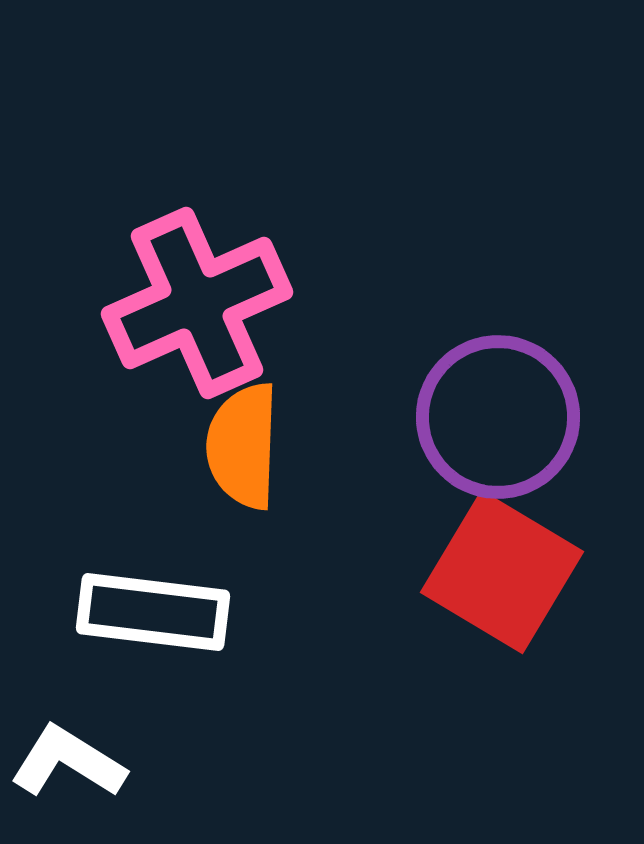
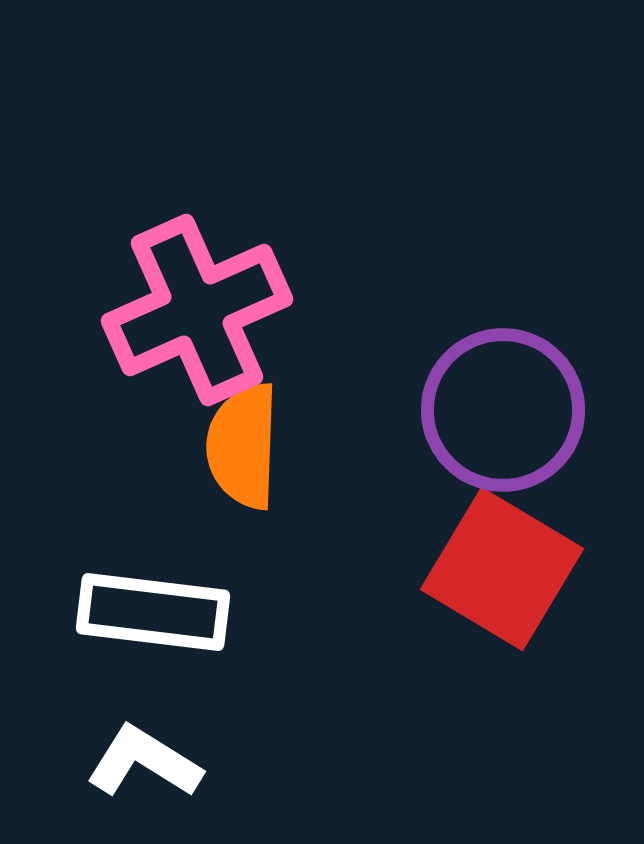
pink cross: moved 7 px down
purple circle: moved 5 px right, 7 px up
red square: moved 3 px up
white L-shape: moved 76 px right
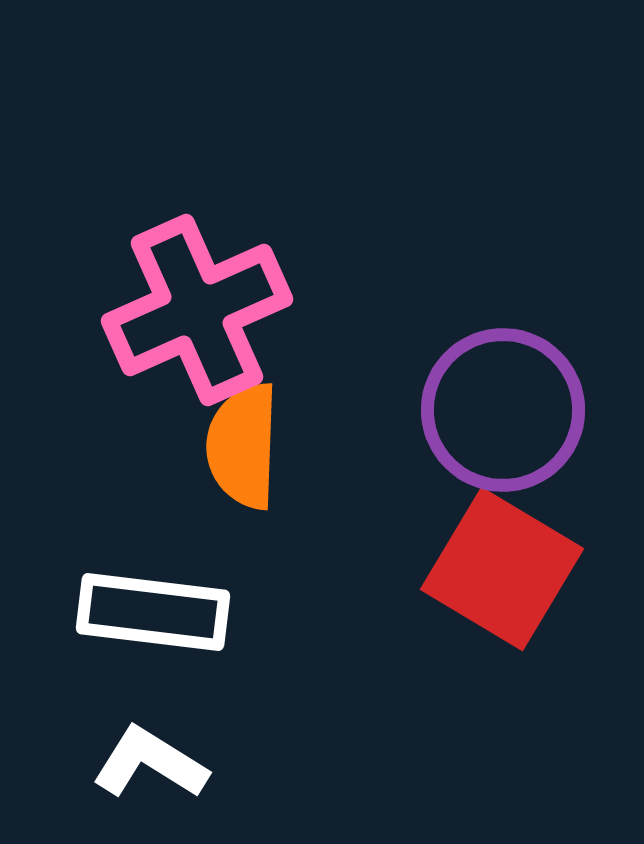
white L-shape: moved 6 px right, 1 px down
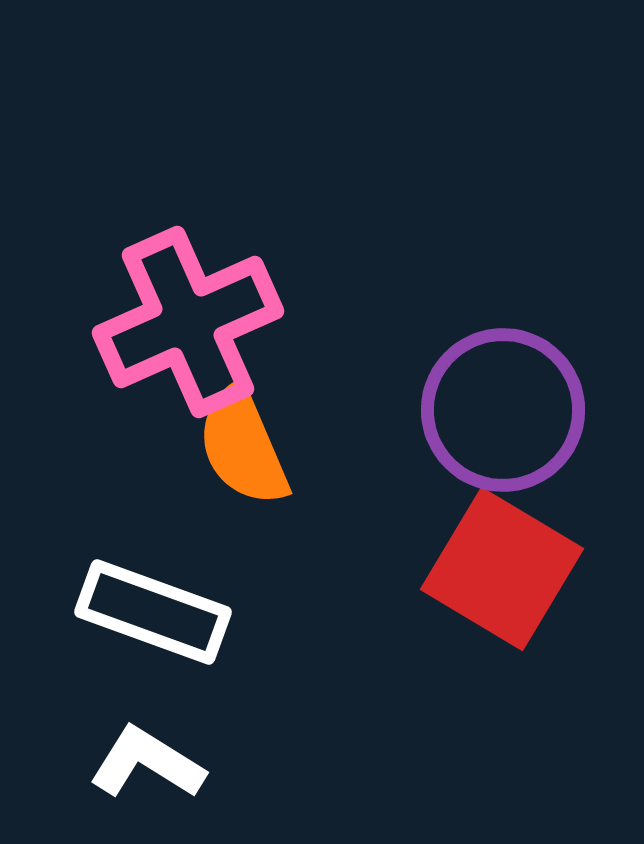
pink cross: moved 9 px left, 12 px down
orange semicircle: rotated 25 degrees counterclockwise
white rectangle: rotated 13 degrees clockwise
white L-shape: moved 3 px left
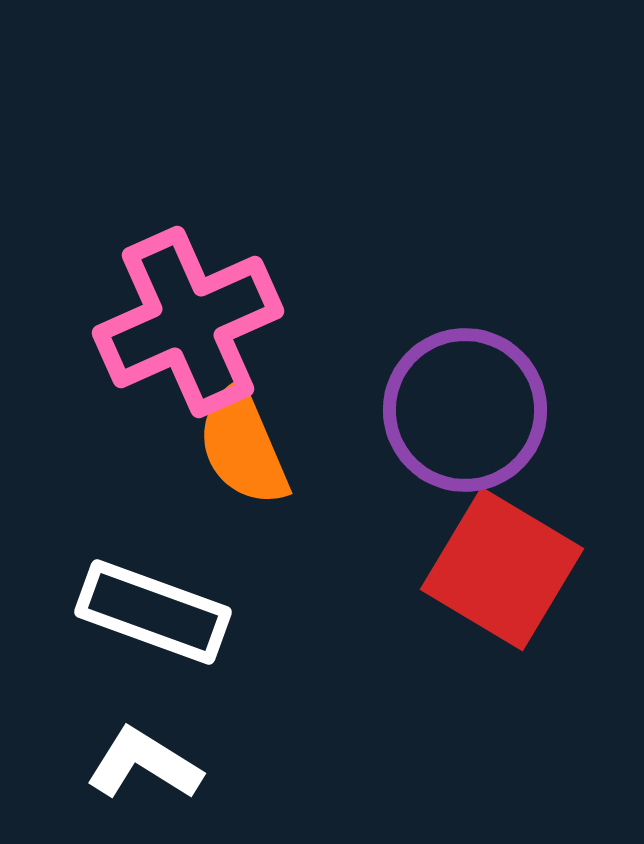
purple circle: moved 38 px left
white L-shape: moved 3 px left, 1 px down
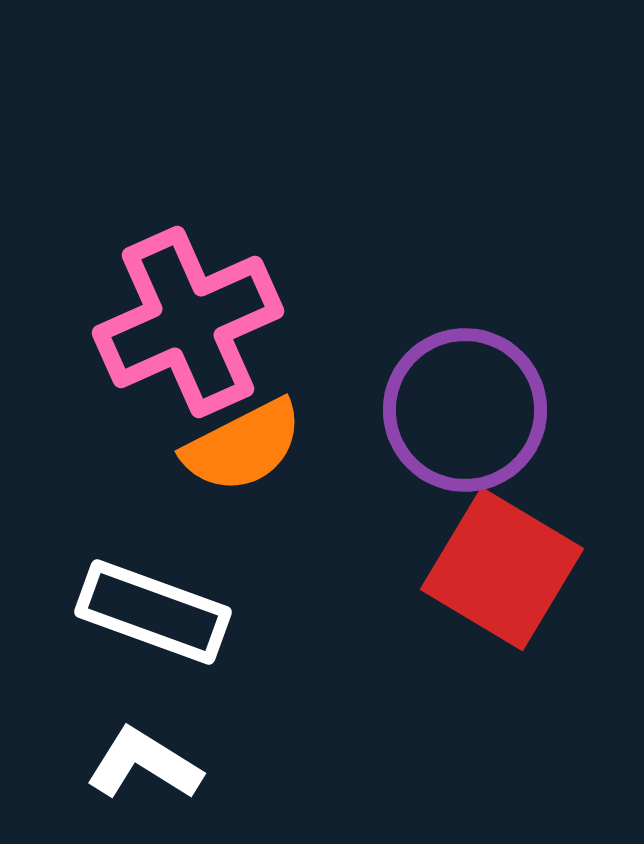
orange semicircle: rotated 94 degrees counterclockwise
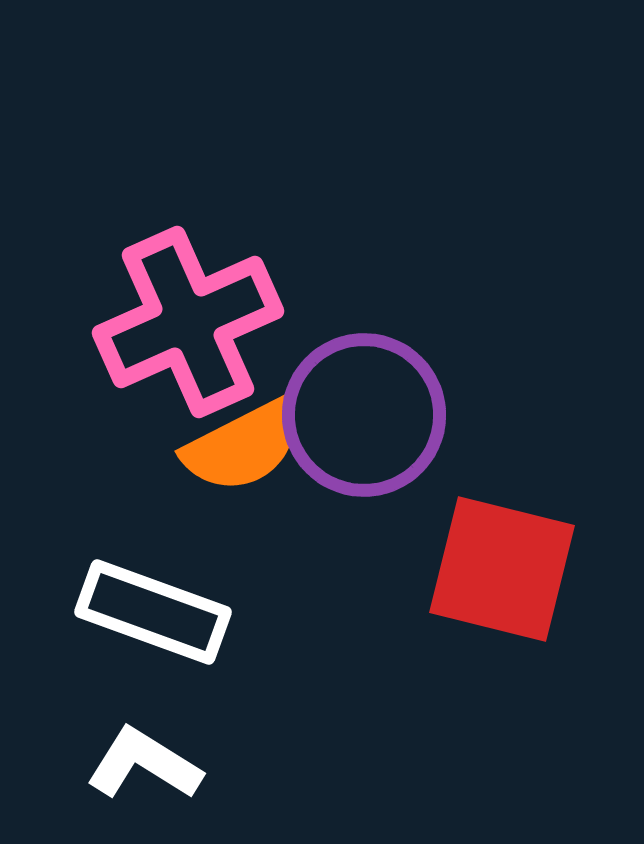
purple circle: moved 101 px left, 5 px down
red square: rotated 17 degrees counterclockwise
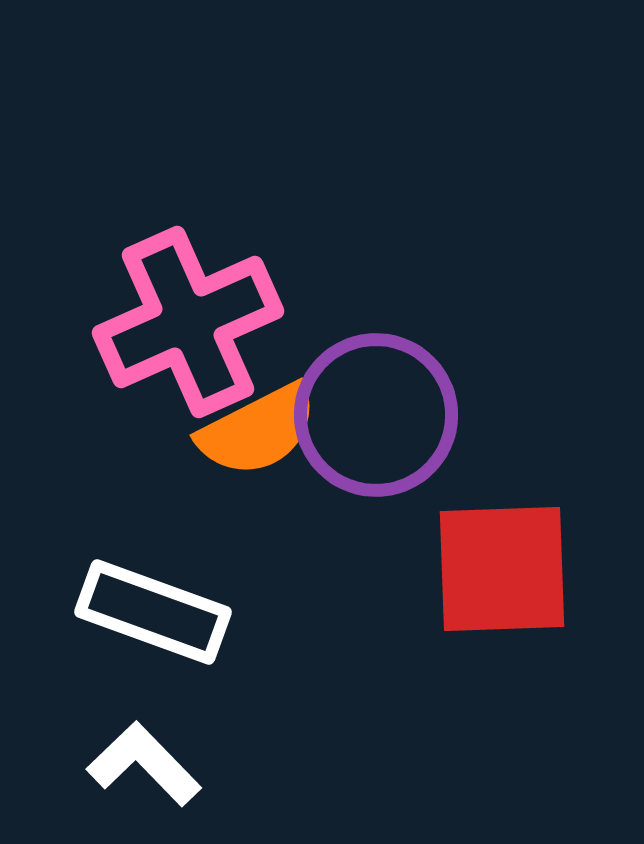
purple circle: moved 12 px right
orange semicircle: moved 15 px right, 16 px up
red square: rotated 16 degrees counterclockwise
white L-shape: rotated 14 degrees clockwise
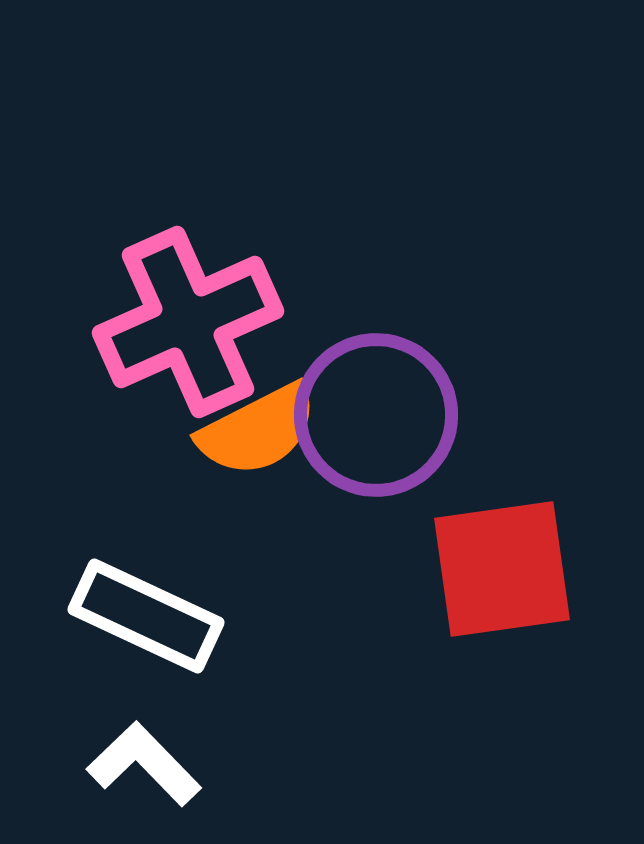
red square: rotated 6 degrees counterclockwise
white rectangle: moved 7 px left, 4 px down; rotated 5 degrees clockwise
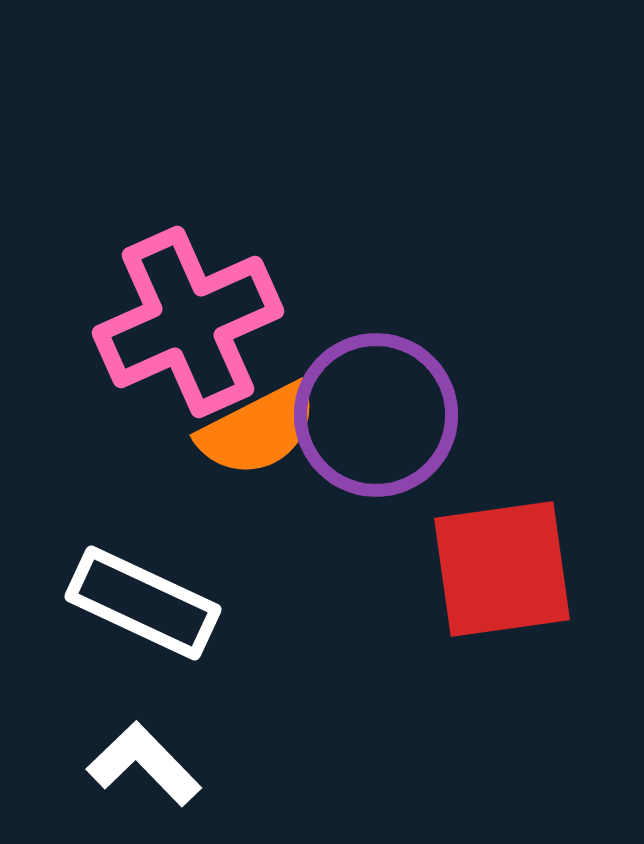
white rectangle: moved 3 px left, 13 px up
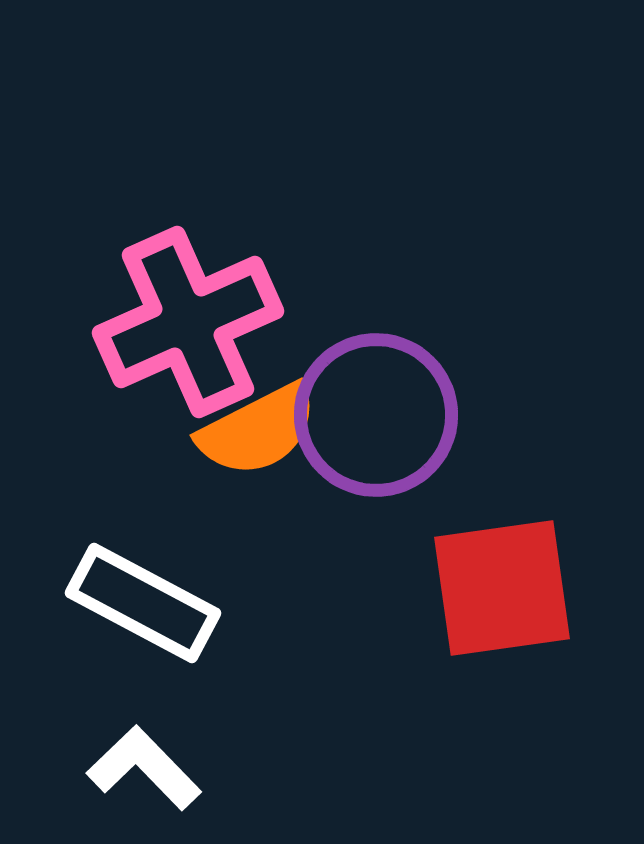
red square: moved 19 px down
white rectangle: rotated 3 degrees clockwise
white L-shape: moved 4 px down
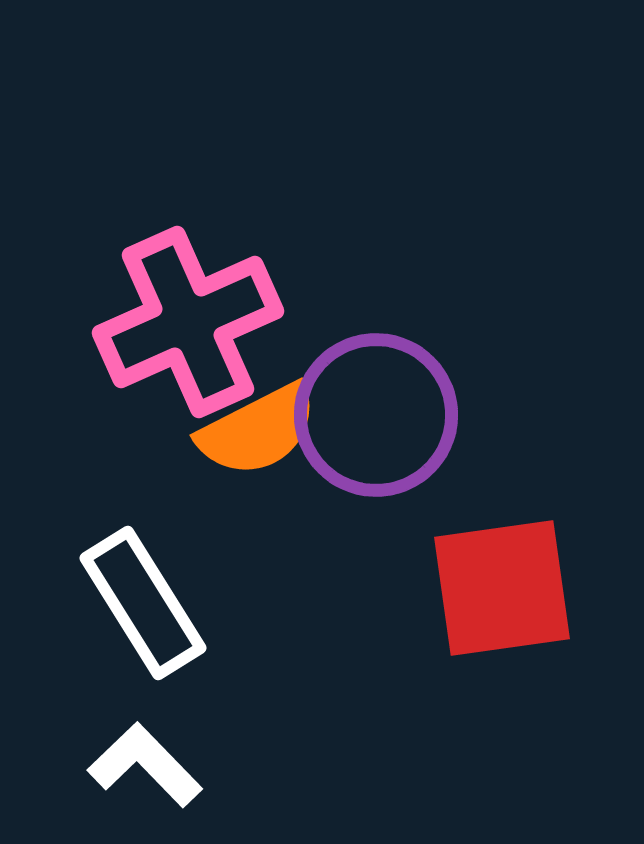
white rectangle: rotated 30 degrees clockwise
white L-shape: moved 1 px right, 3 px up
